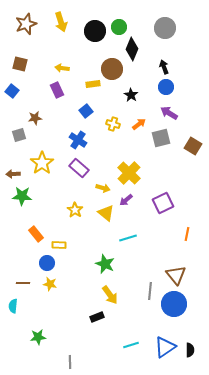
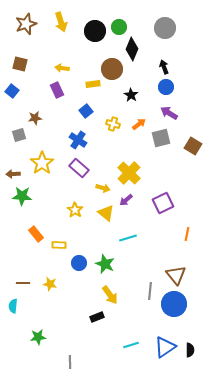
blue circle at (47, 263): moved 32 px right
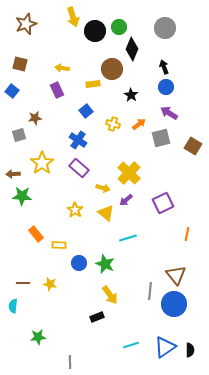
yellow arrow at (61, 22): moved 12 px right, 5 px up
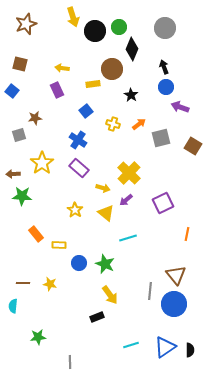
purple arrow at (169, 113): moved 11 px right, 6 px up; rotated 12 degrees counterclockwise
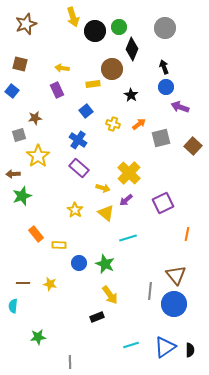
brown square at (193, 146): rotated 12 degrees clockwise
yellow star at (42, 163): moved 4 px left, 7 px up
green star at (22, 196): rotated 24 degrees counterclockwise
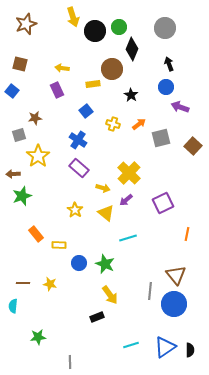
black arrow at (164, 67): moved 5 px right, 3 px up
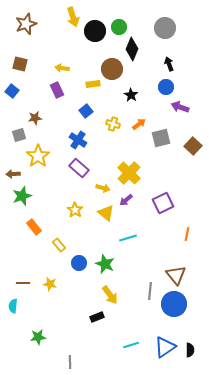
orange rectangle at (36, 234): moved 2 px left, 7 px up
yellow rectangle at (59, 245): rotated 48 degrees clockwise
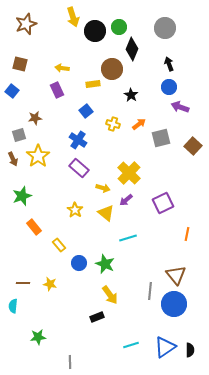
blue circle at (166, 87): moved 3 px right
brown arrow at (13, 174): moved 15 px up; rotated 112 degrees counterclockwise
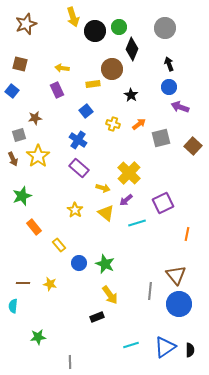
cyan line at (128, 238): moved 9 px right, 15 px up
blue circle at (174, 304): moved 5 px right
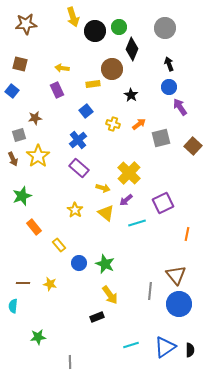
brown star at (26, 24): rotated 15 degrees clockwise
purple arrow at (180, 107): rotated 36 degrees clockwise
blue cross at (78, 140): rotated 18 degrees clockwise
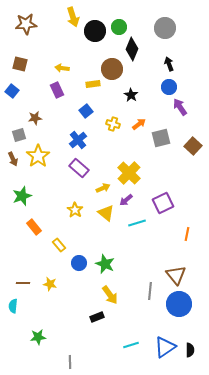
yellow arrow at (103, 188): rotated 40 degrees counterclockwise
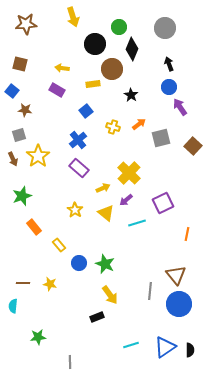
black circle at (95, 31): moved 13 px down
purple rectangle at (57, 90): rotated 35 degrees counterclockwise
brown star at (35, 118): moved 10 px left, 8 px up; rotated 16 degrees clockwise
yellow cross at (113, 124): moved 3 px down
